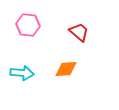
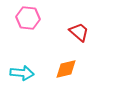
pink hexagon: moved 7 px up
orange diamond: rotated 10 degrees counterclockwise
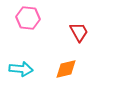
red trapezoid: rotated 20 degrees clockwise
cyan arrow: moved 1 px left, 4 px up
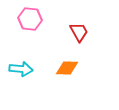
pink hexagon: moved 2 px right, 1 px down
orange diamond: moved 1 px right, 1 px up; rotated 15 degrees clockwise
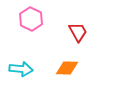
pink hexagon: moved 1 px right; rotated 20 degrees clockwise
red trapezoid: moved 1 px left
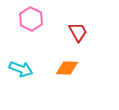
cyan arrow: rotated 15 degrees clockwise
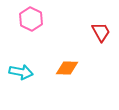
red trapezoid: moved 23 px right
cyan arrow: moved 3 px down; rotated 10 degrees counterclockwise
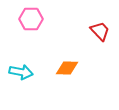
pink hexagon: rotated 25 degrees counterclockwise
red trapezoid: moved 1 px left, 1 px up; rotated 15 degrees counterclockwise
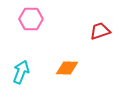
red trapezoid: rotated 65 degrees counterclockwise
cyan arrow: rotated 80 degrees counterclockwise
